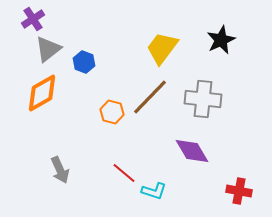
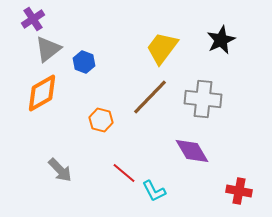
orange hexagon: moved 11 px left, 8 px down
gray arrow: rotated 20 degrees counterclockwise
cyan L-shape: rotated 45 degrees clockwise
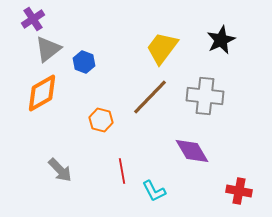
gray cross: moved 2 px right, 3 px up
red line: moved 2 px left, 2 px up; rotated 40 degrees clockwise
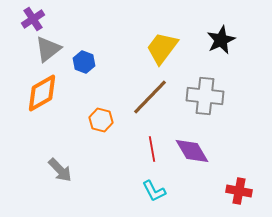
red line: moved 30 px right, 22 px up
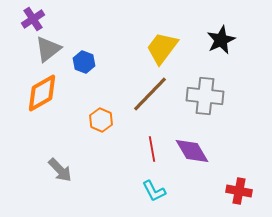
brown line: moved 3 px up
orange hexagon: rotated 10 degrees clockwise
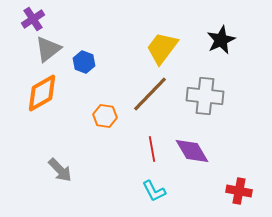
orange hexagon: moved 4 px right, 4 px up; rotated 15 degrees counterclockwise
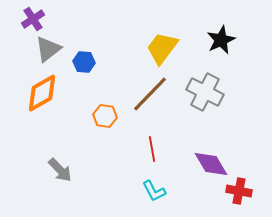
blue hexagon: rotated 15 degrees counterclockwise
gray cross: moved 4 px up; rotated 21 degrees clockwise
purple diamond: moved 19 px right, 13 px down
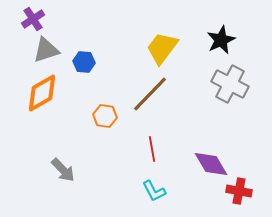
gray triangle: moved 2 px left, 1 px down; rotated 20 degrees clockwise
gray cross: moved 25 px right, 8 px up
gray arrow: moved 3 px right
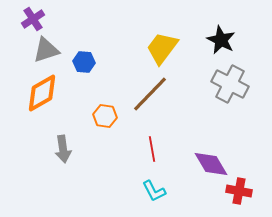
black star: rotated 20 degrees counterclockwise
gray arrow: moved 21 px up; rotated 36 degrees clockwise
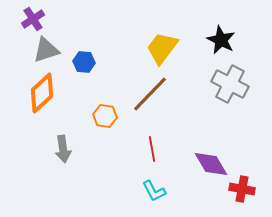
orange diamond: rotated 12 degrees counterclockwise
red cross: moved 3 px right, 2 px up
